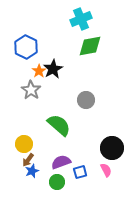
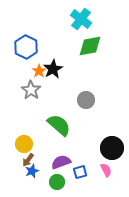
cyan cross: rotated 30 degrees counterclockwise
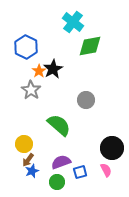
cyan cross: moved 8 px left, 3 px down
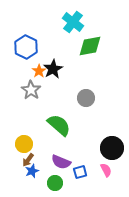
gray circle: moved 2 px up
purple semicircle: rotated 138 degrees counterclockwise
green circle: moved 2 px left, 1 px down
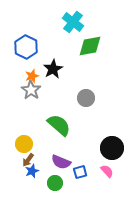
orange star: moved 7 px left, 5 px down; rotated 16 degrees clockwise
pink semicircle: moved 1 px right, 1 px down; rotated 16 degrees counterclockwise
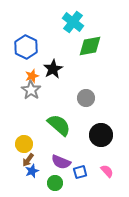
black circle: moved 11 px left, 13 px up
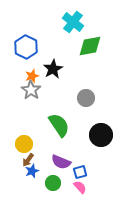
green semicircle: rotated 15 degrees clockwise
pink semicircle: moved 27 px left, 16 px down
green circle: moved 2 px left
